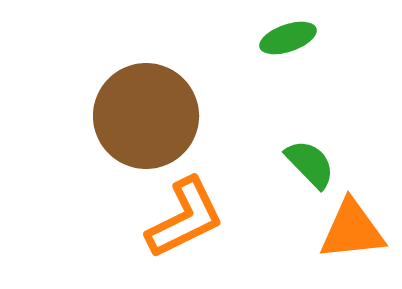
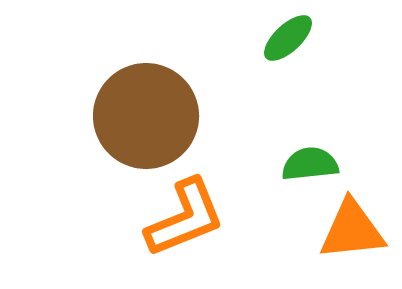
green ellipse: rotated 24 degrees counterclockwise
green semicircle: rotated 52 degrees counterclockwise
orange L-shape: rotated 4 degrees clockwise
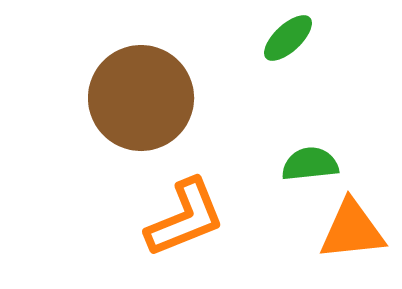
brown circle: moved 5 px left, 18 px up
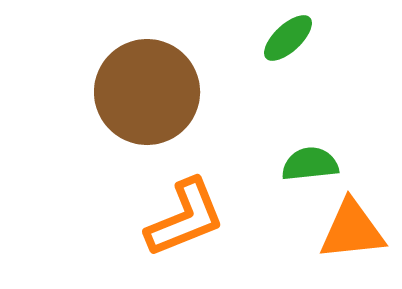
brown circle: moved 6 px right, 6 px up
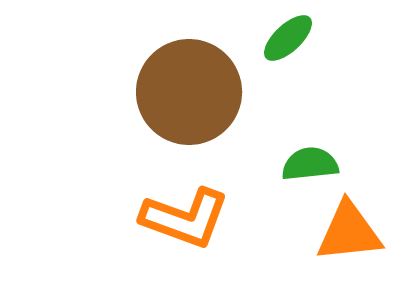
brown circle: moved 42 px right
orange L-shape: rotated 42 degrees clockwise
orange triangle: moved 3 px left, 2 px down
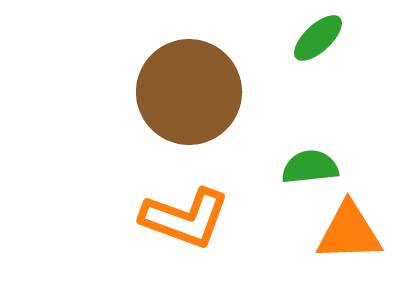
green ellipse: moved 30 px right
green semicircle: moved 3 px down
orange triangle: rotated 4 degrees clockwise
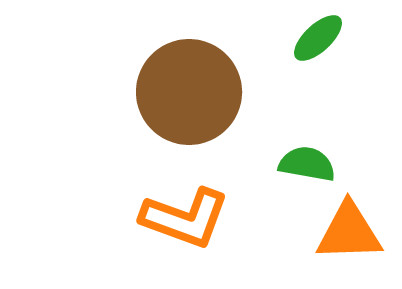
green semicircle: moved 3 px left, 3 px up; rotated 16 degrees clockwise
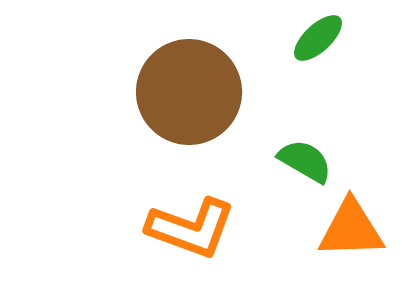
green semicircle: moved 2 px left, 3 px up; rotated 20 degrees clockwise
orange L-shape: moved 6 px right, 10 px down
orange triangle: moved 2 px right, 3 px up
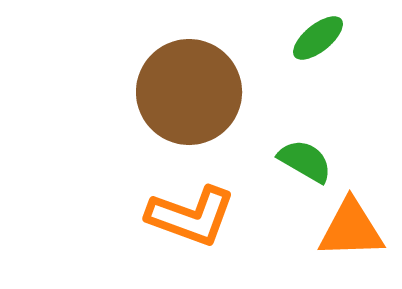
green ellipse: rotated 4 degrees clockwise
orange L-shape: moved 12 px up
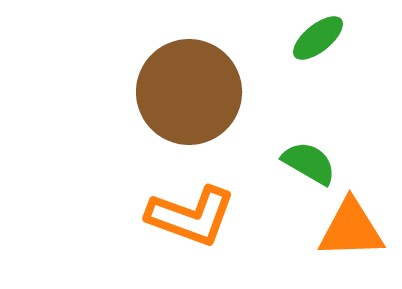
green semicircle: moved 4 px right, 2 px down
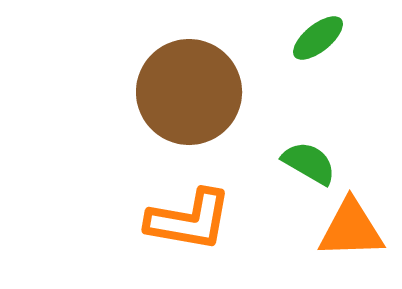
orange L-shape: moved 2 px left, 4 px down; rotated 10 degrees counterclockwise
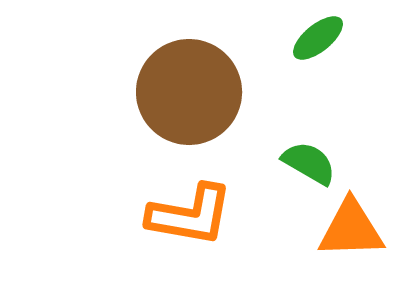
orange L-shape: moved 1 px right, 5 px up
